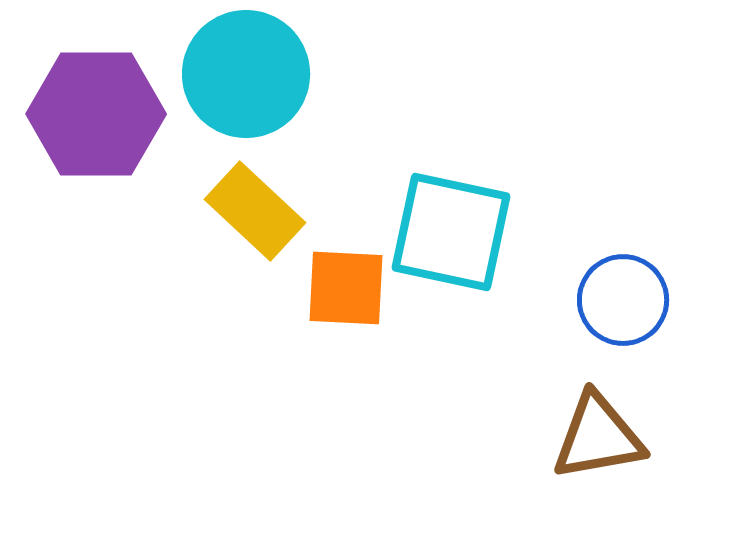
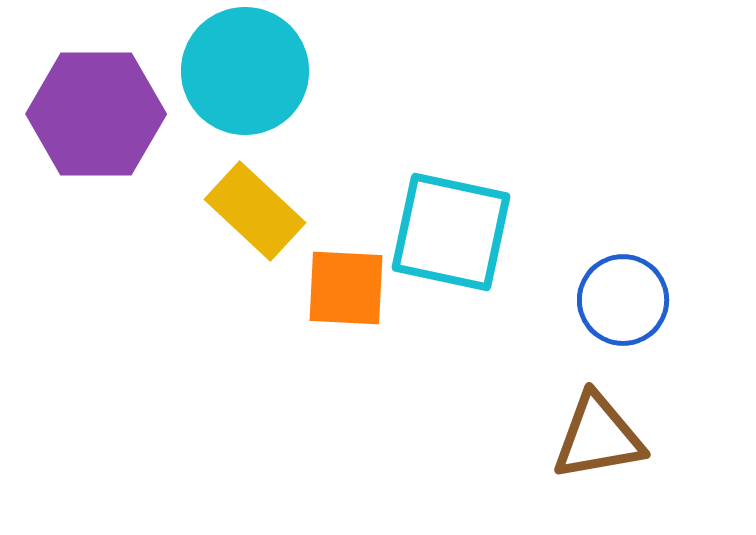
cyan circle: moved 1 px left, 3 px up
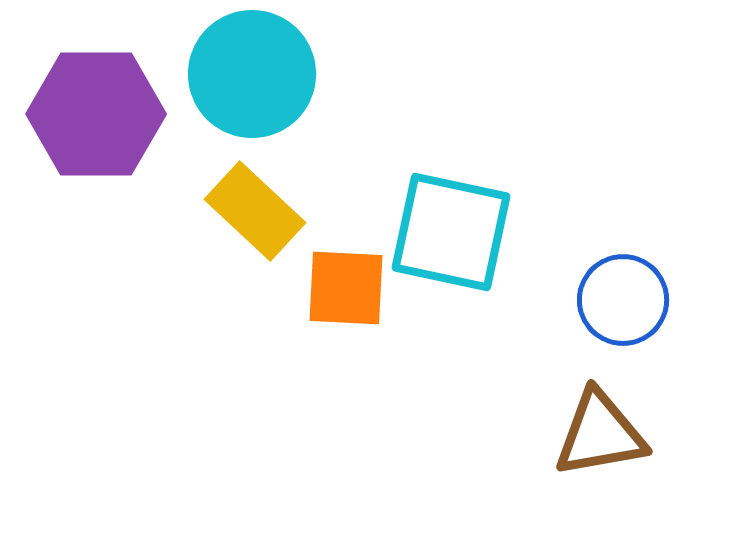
cyan circle: moved 7 px right, 3 px down
brown triangle: moved 2 px right, 3 px up
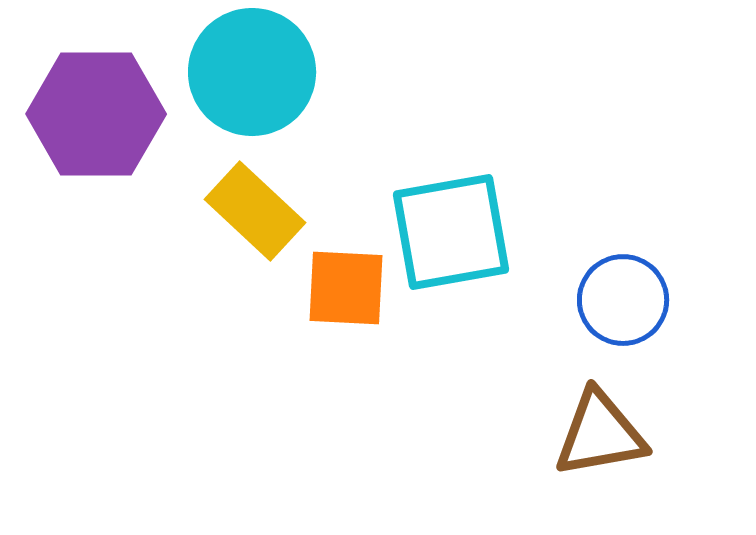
cyan circle: moved 2 px up
cyan square: rotated 22 degrees counterclockwise
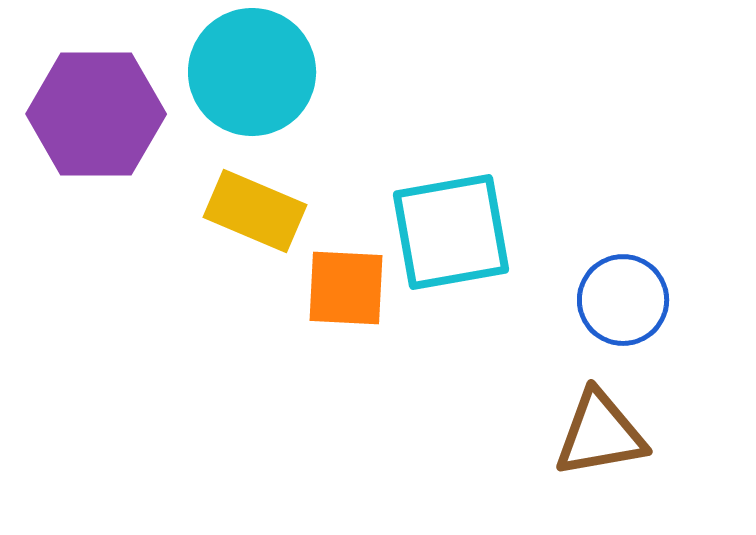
yellow rectangle: rotated 20 degrees counterclockwise
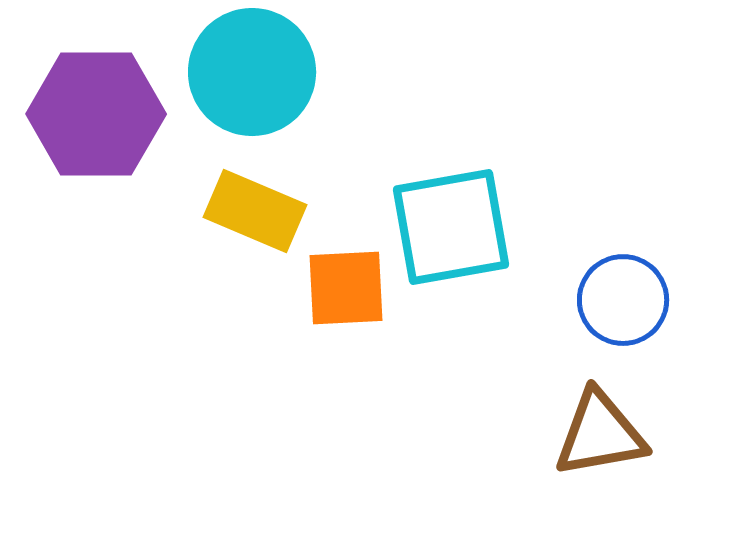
cyan square: moved 5 px up
orange square: rotated 6 degrees counterclockwise
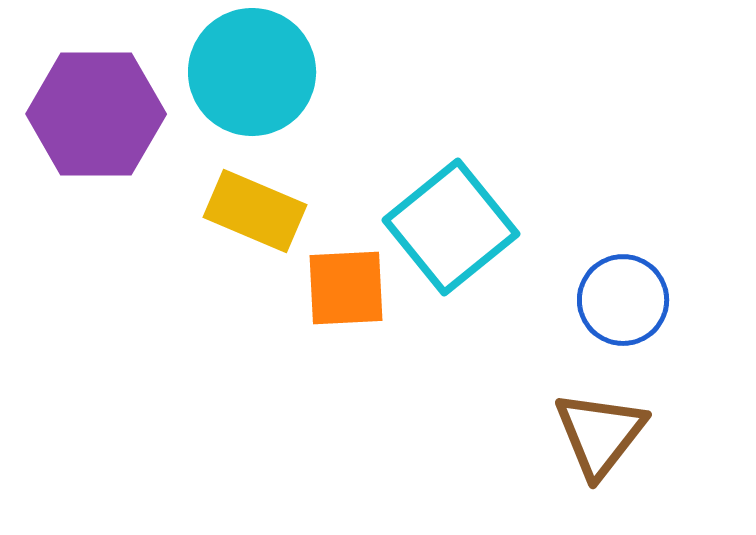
cyan square: rotated 29 degrees counterclockwise
brown triangle: rotated 42 degrees counterclockwise
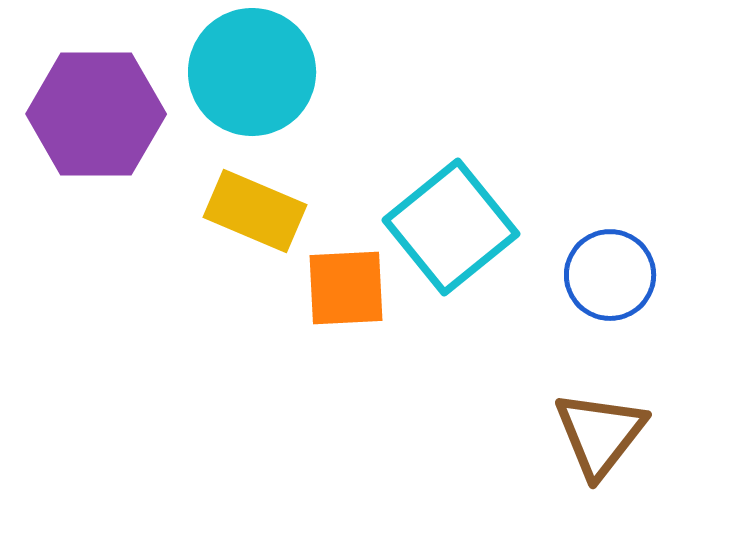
blue circle: moved 13 px left, 25 px up
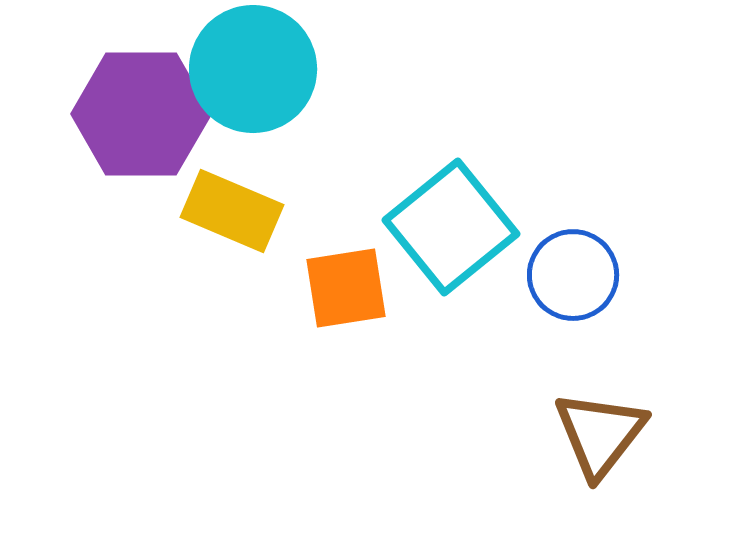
cyan circle: moved 1 px right, 3 px up
purple hexagon: moved 45 px right
yellow rectangle: moved 23 px left
blue circle: moved 37 px left
orange square: rotated 6 degrees counterclockwise
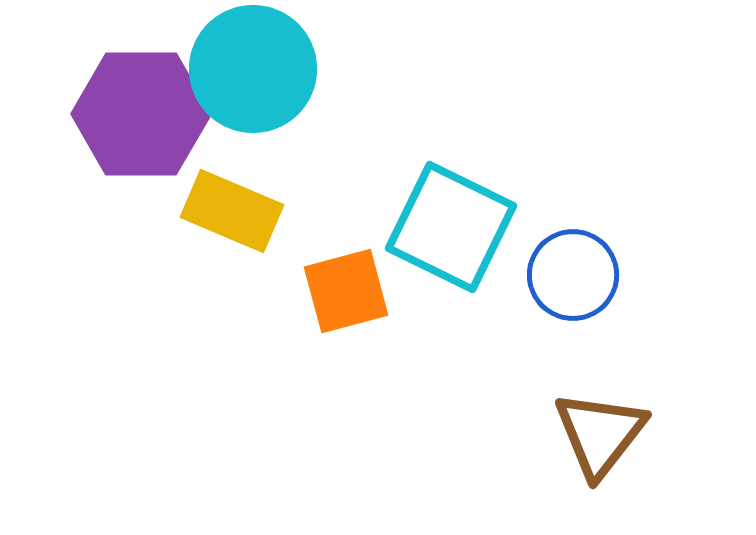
cyan square: rotated 25 degrees counterclockwise
orange square: moved 3 px down; rotated 6 degrees counterclockwise
